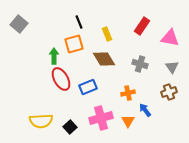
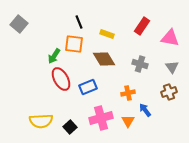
yellow rectangle: rotated 48 degrees counterclockwise
orange square: rotated 24 degrees clockwise
green arrow: rotated 147 degrees counterclockwise
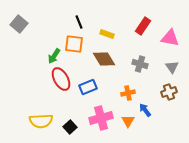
red rectangle: moved 1 px right
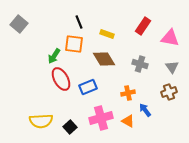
orange triangle: rotated 32 degrees counterclockwise
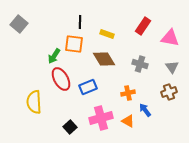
black line: moved 1 px right; rotated 24 degrees clockwise
yellow semicircle: moved 7 px left, 19 px up; rotated 90 degrees clockwise
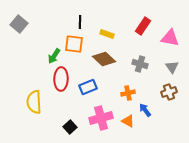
brown diamond: rotated 15 degrees counterclockwise
red ellipse: rotated 30 degrees clockwise
